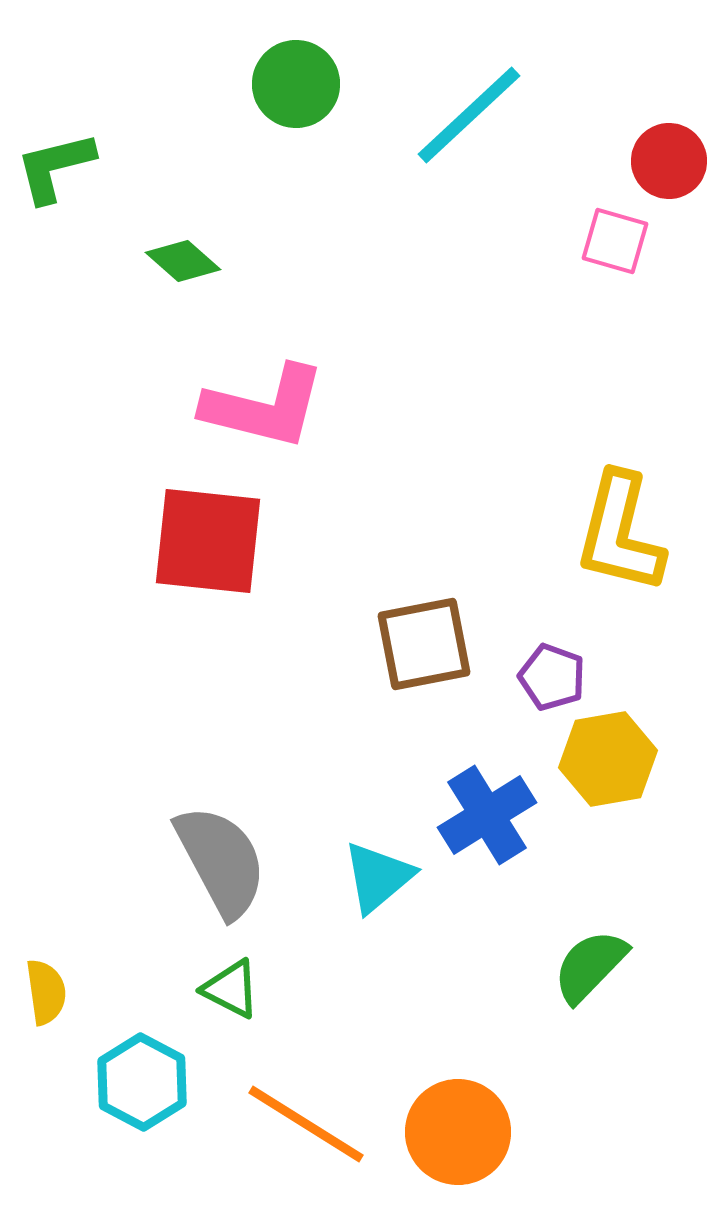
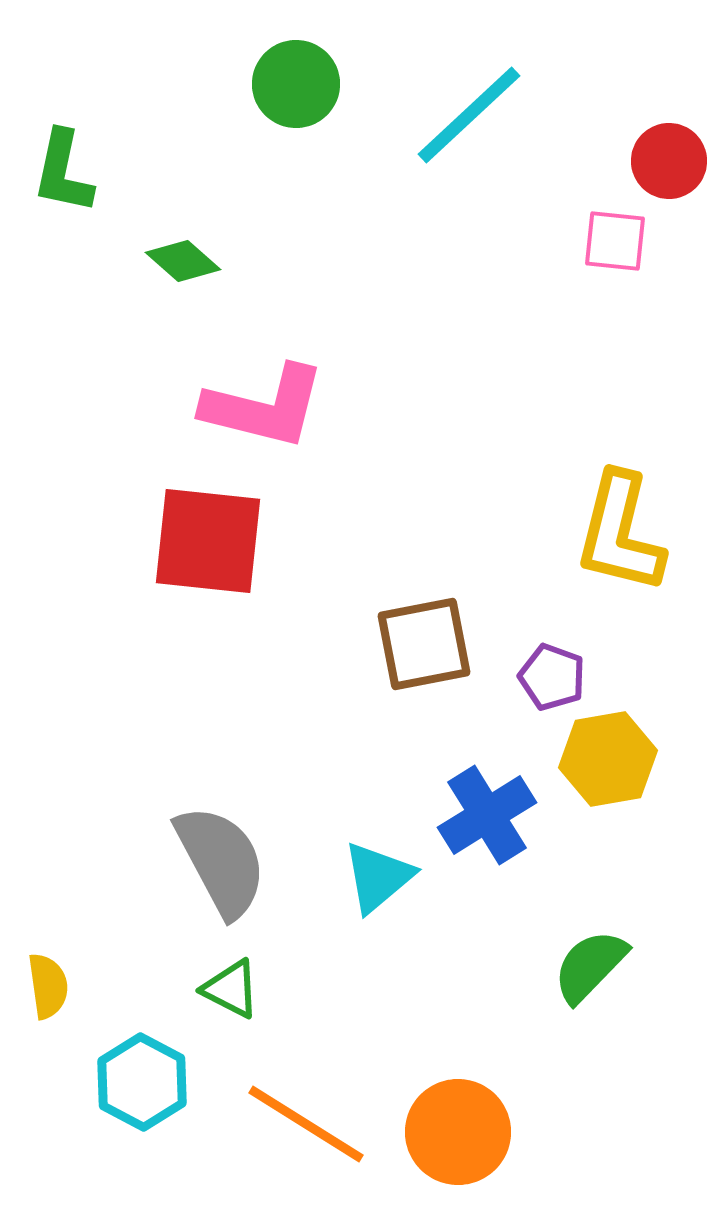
green L-shape: moved 8 px right, 5 px down; rotated 64 degrees counterclockwise
pink square: rotated 10 degrees counterclockwise
yellow semicircle: moved 2 px right, 6 px up
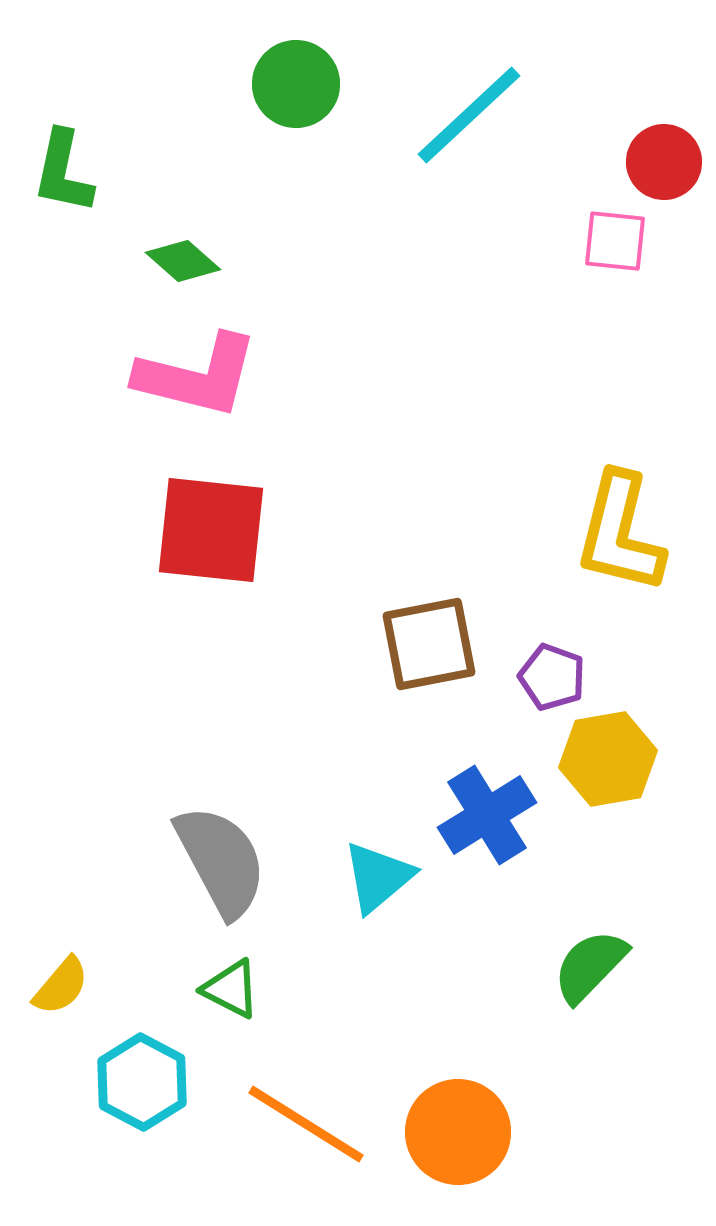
red circle: moved 5 px left, 1 px down
pink L-shape: moved 67 px left, 31 px up
red square: moved 3 px right, 11 px up
brown square: moved 5 px right
yellow semicircle: moved 13 px right; rotated 48 degrees clockwise
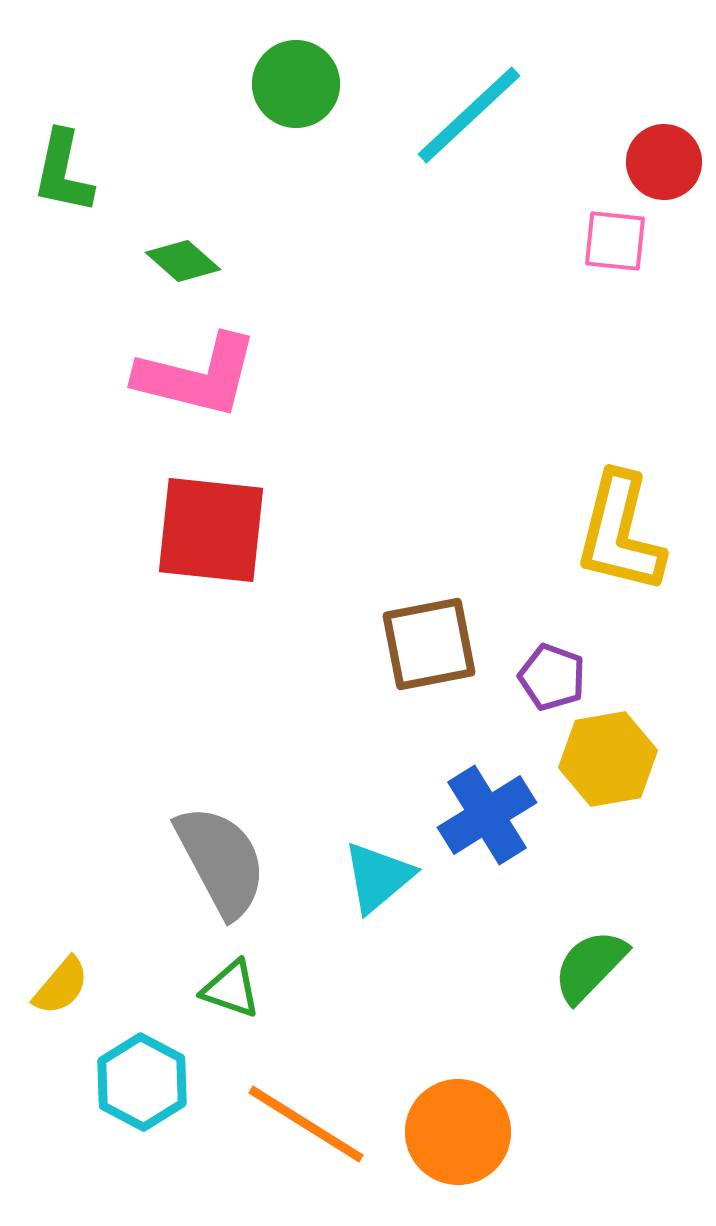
green triangle: rotated 8 degrees counterclockwise
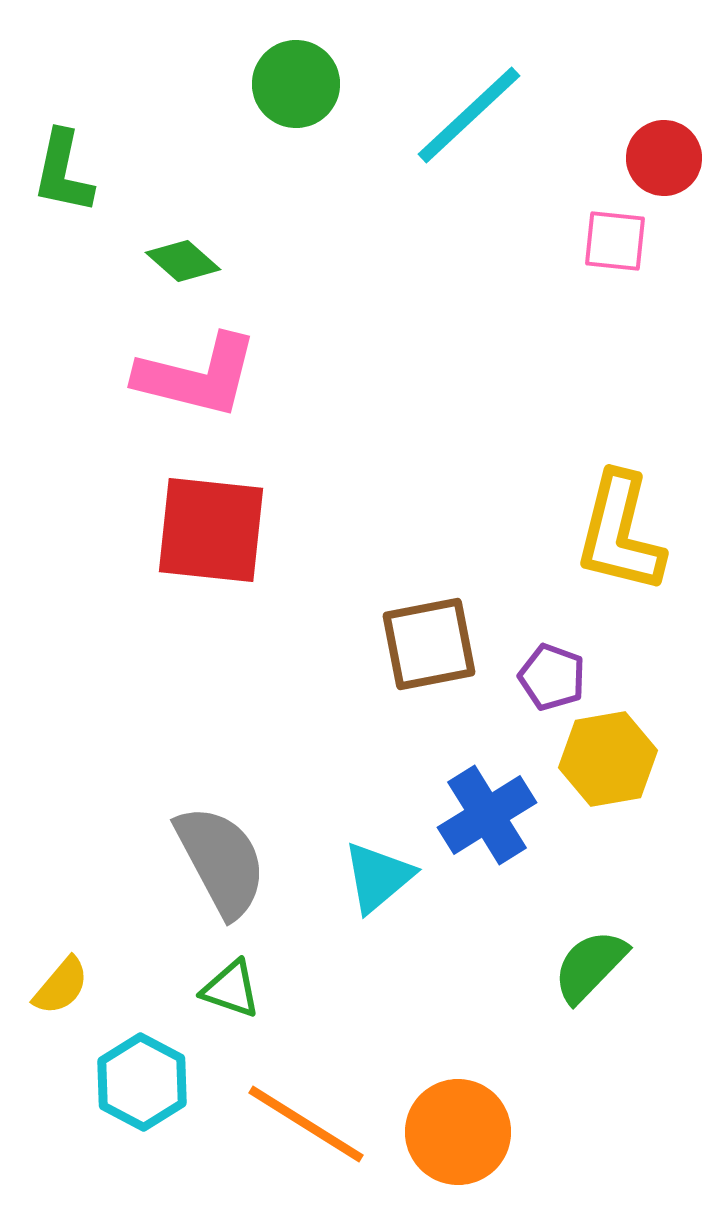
red circle: moved 4 px up
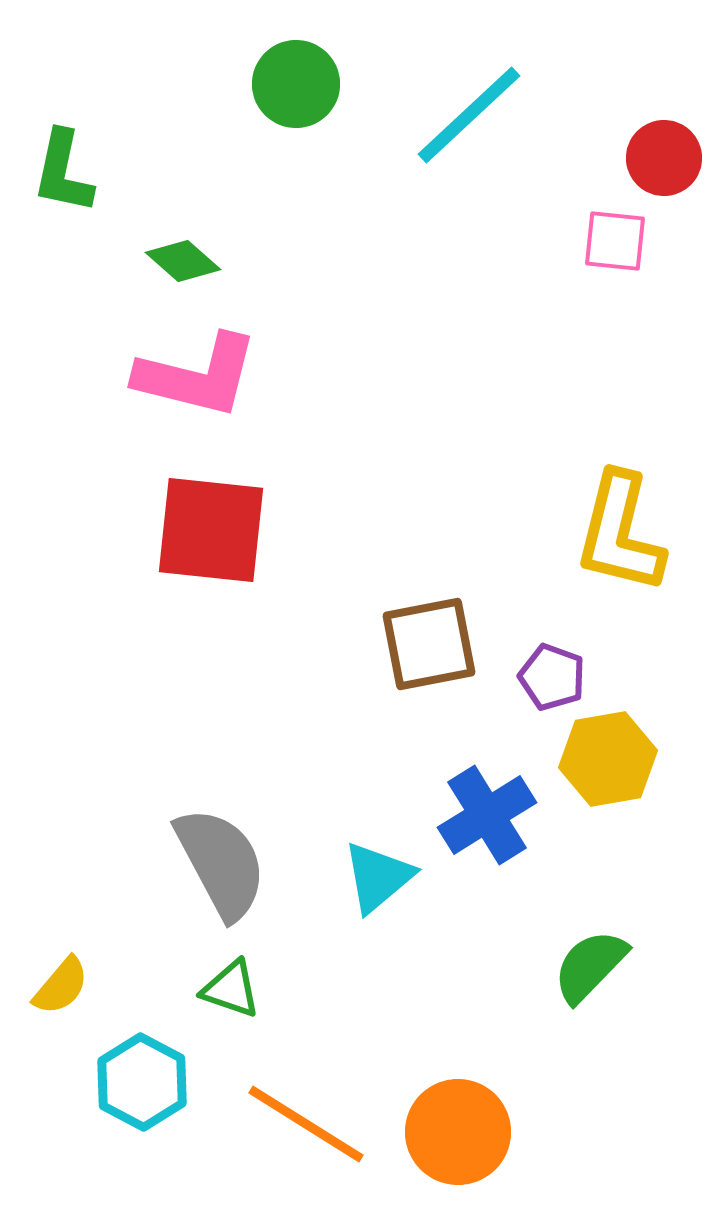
gray semicircle: moved 2 px down
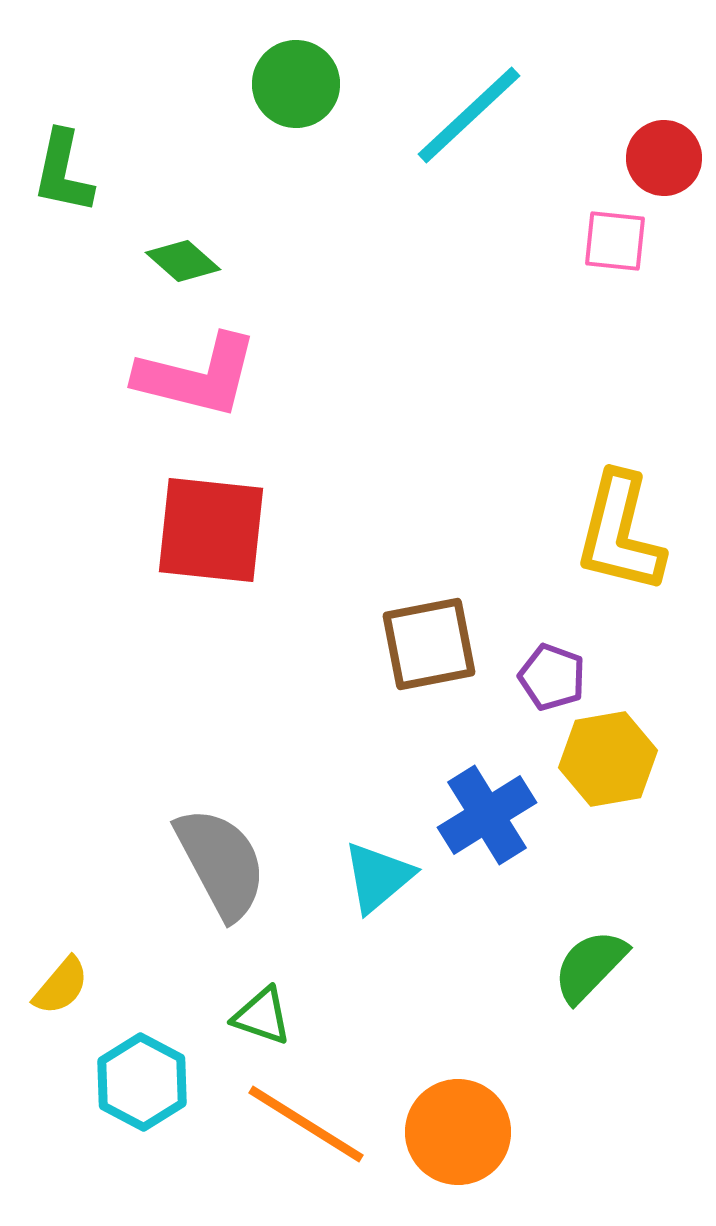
green triangle: moved 31 px right, 27 px down
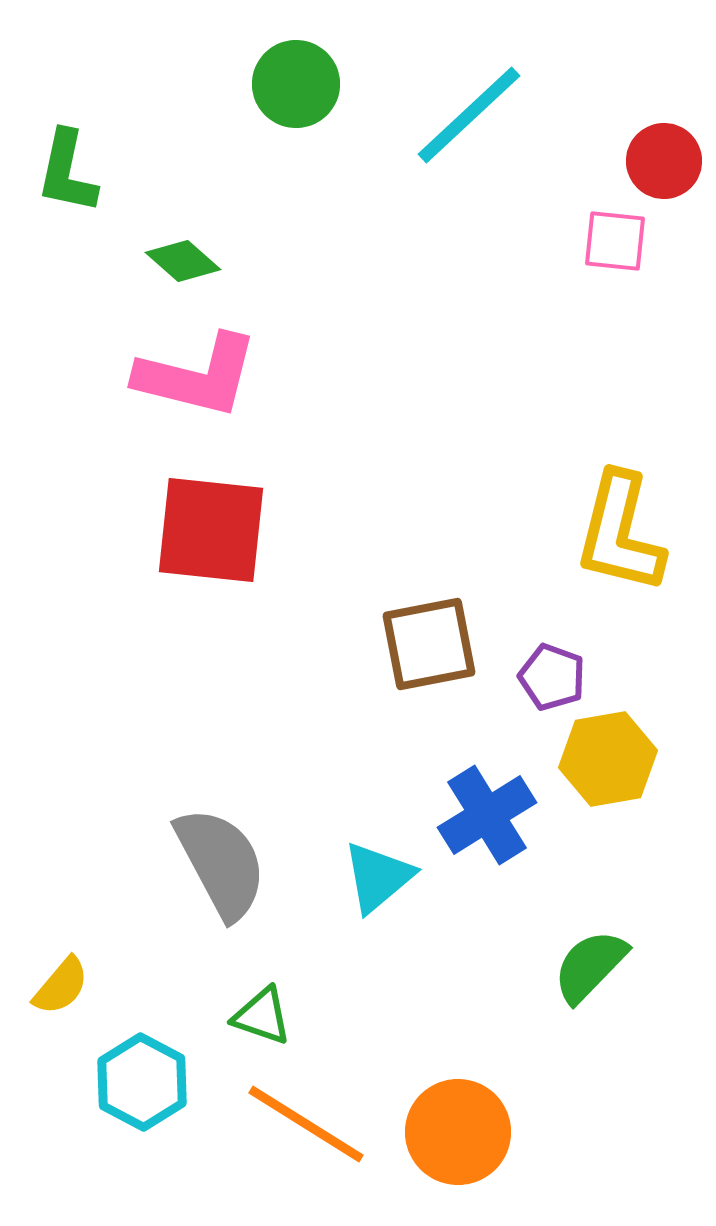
red circle: moved 3 px down
green L-shape: moved 4 px right
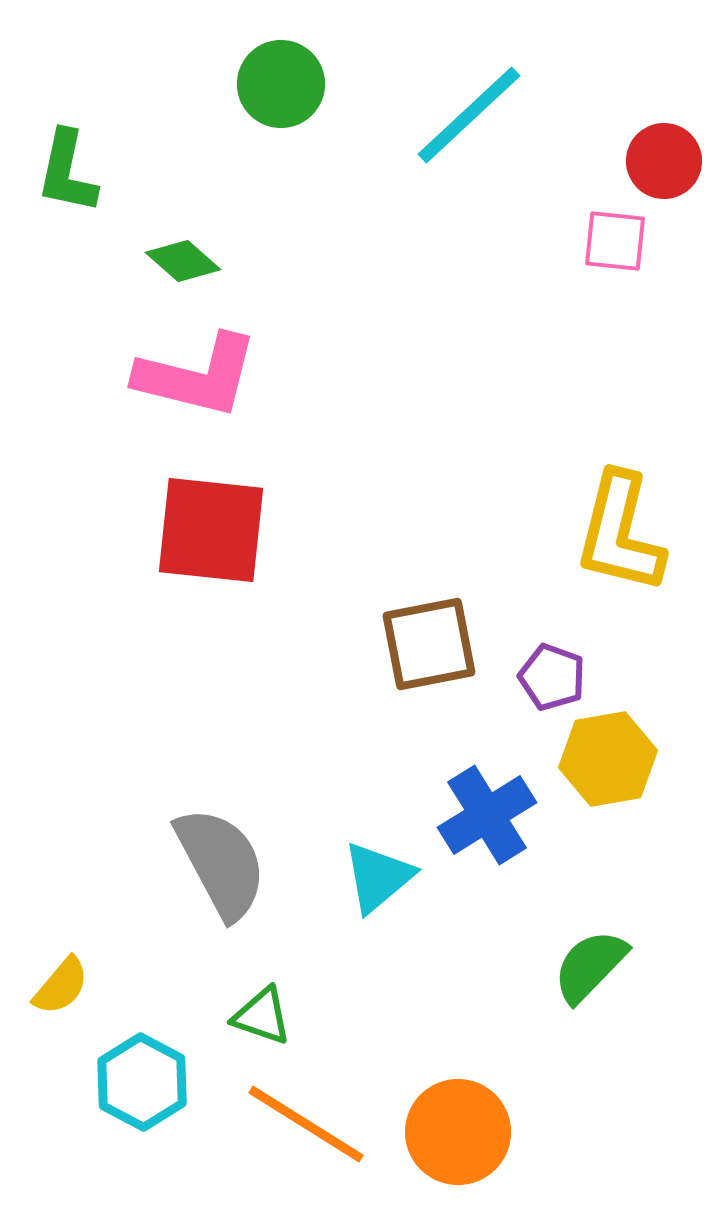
green circle: moved 15 px left
